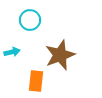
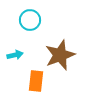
cyan arrow: moved 3 px right, 3 px down
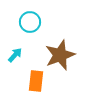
cyan circle: moved 2 px down
cyan arrow: rotated 35 degrees counterclockwise
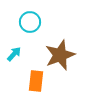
cyan arrow: moved 1 px left, 1 px up
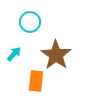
brown star: moved 4 px left; rotated 16 degrees counterclockwise
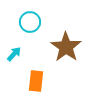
brown star: moved 10 px right, 8 px up
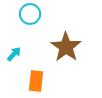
cyan circle: moved 8 px up
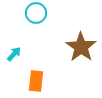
cyan circle: moved 6 px right, 1 px up
brown star: moved 15 px right
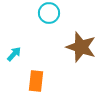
cyan circle: moved 13 px right
brown star: rotated 16 degrees counterclockwise
